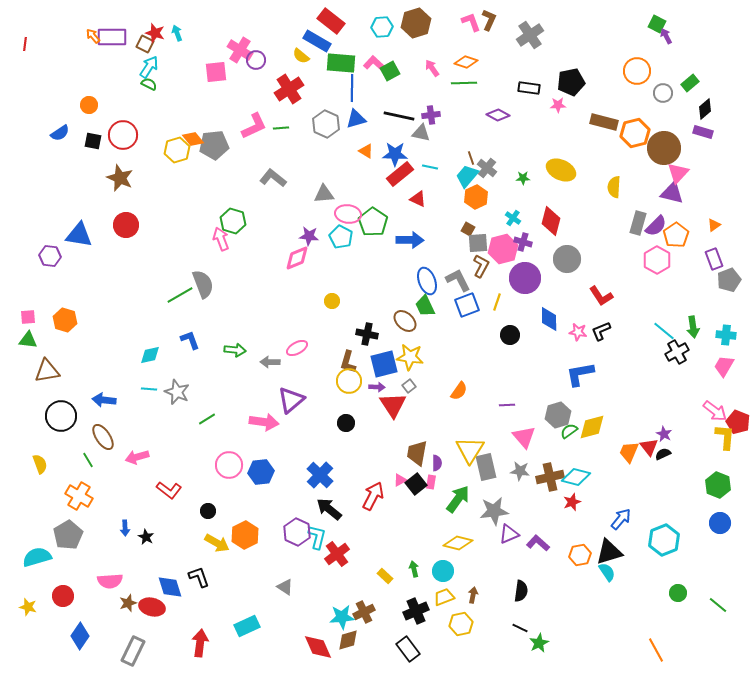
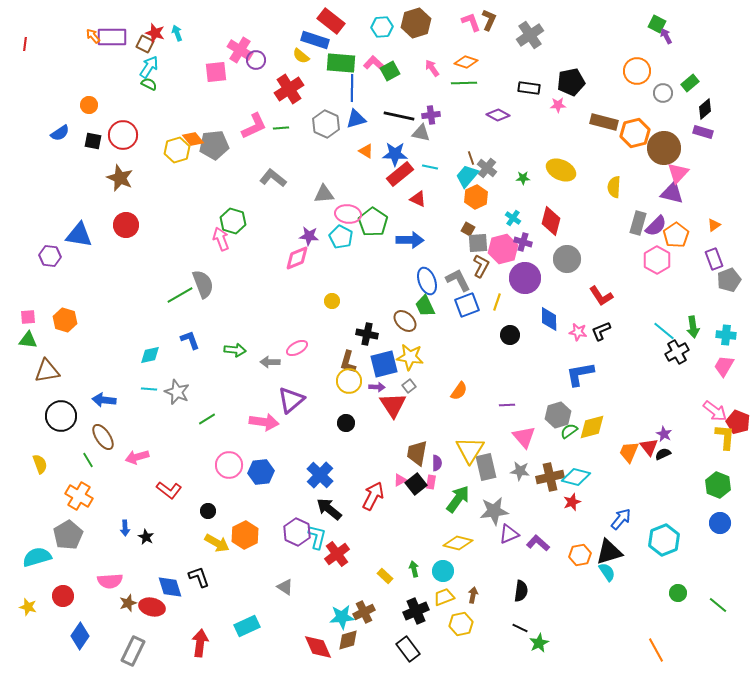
blue rectangle at (317, 41): moved 2 px left, 1 px up; rotated 12 degrees counterclockwise
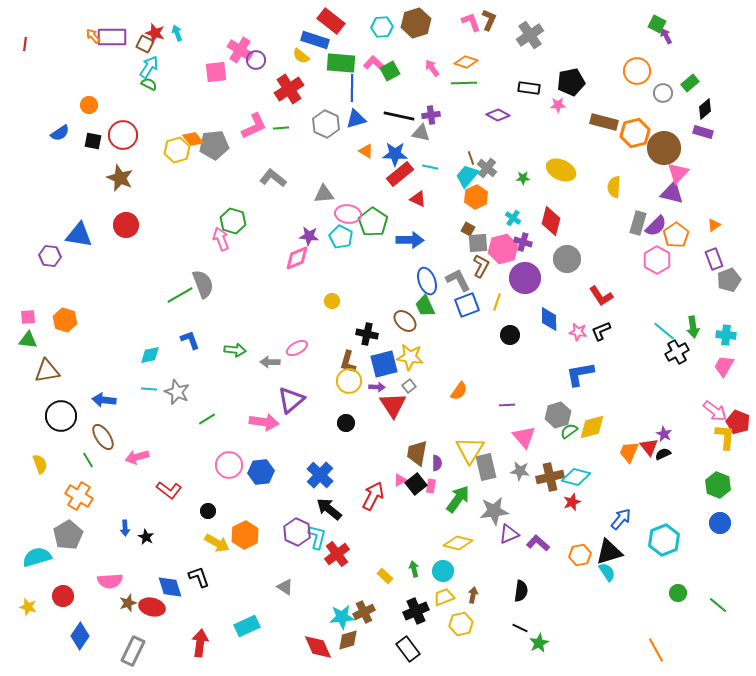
pink rectangle at (431, 482): moved 4 px down
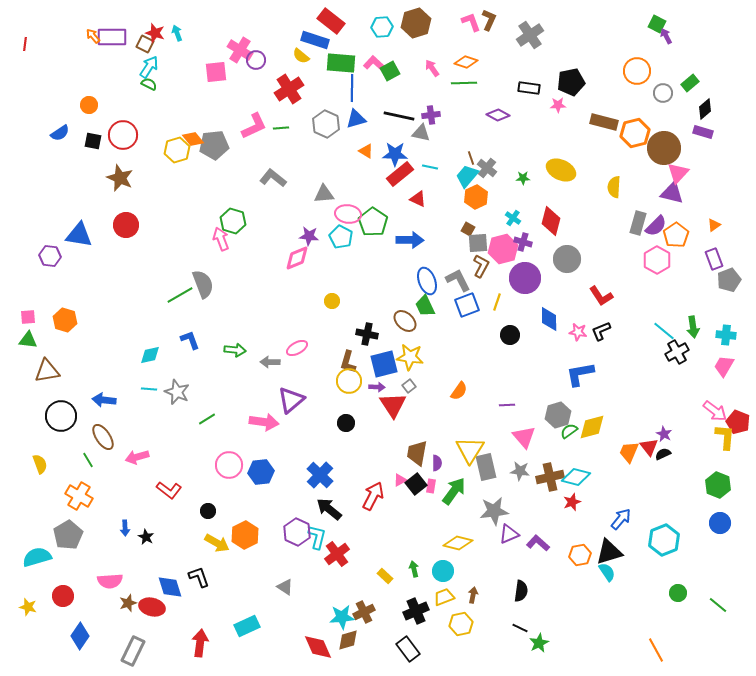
green arrow at (458, 499): moved 4 px left, 8 px up
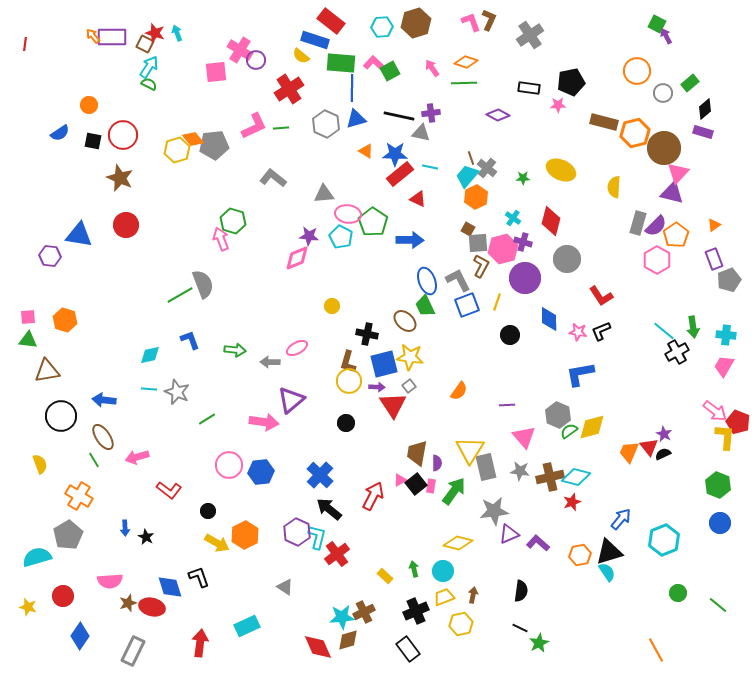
purple cross at (431, 115): moved 2 px up
yellow circle at (332, 301): moved 5 px down
gray hexagon at (558, 415): rotated 20 degrees counterclockwise
green line at (88, 460): moved 6 px right
